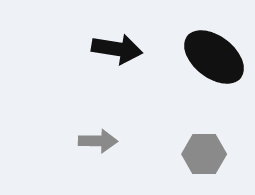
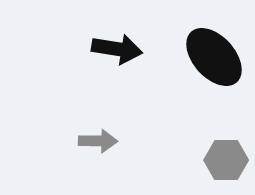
black ellipse: rotated 10 degrees clockwise
gray hexagon: moved 22 px right, 6 px down
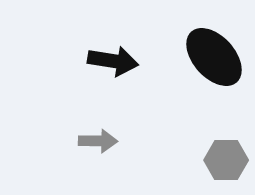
black arrow: moved 4 px left, 12 px down
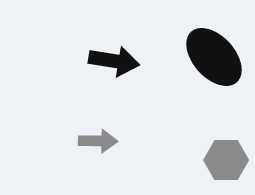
black arrow: moved 1 px right
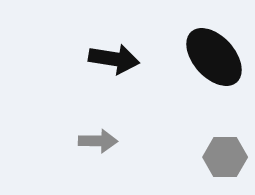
black arrow: moved 2 px up
gray hexagon: moved 1 px left, 3 px up
